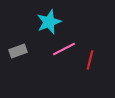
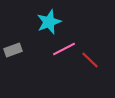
gray rectangle: moved 5 px left, 1 px up
red line: rotated 60 degrees counterclockwise
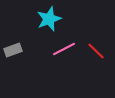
cyan star: moved 3 px up
red line: moved 6 px right, 9 px up
